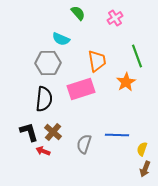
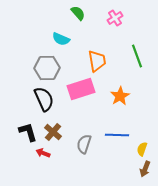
gray hexagon: moved 1 px left, 5 px down
orange star: moved 6 px left, 14 px down
black semicircle: rotated 30 degrees counterclockwise
black L-shape: moved 1 px left
red arrow: moved 2 px down
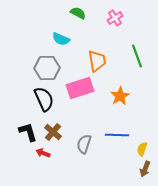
green semicircle: rotated 21 degrees counterclockwise
pink rectangle: moved 1 px left, 1 px up
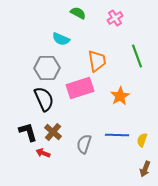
yellow semicircle: moved 9 px up
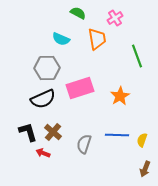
orange trapezoid: moved 22 px up
black semicircle: moved 1 px left; rotated 90 degrees clockwise
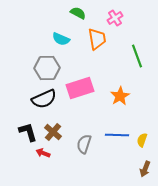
black semicircle: moved 1 px right
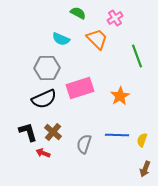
orange trapezoid: rotated 35 degrees counterclockwise
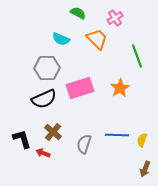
orange star: moved 8 px up
black L-shape: moved 6 px left, 7 px down
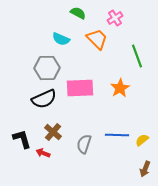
pink rectangle: rotated 16 degrees clockwise
yellow semicircle: rotated 32 degrees clockwise
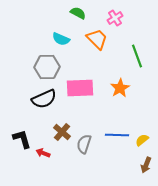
gray hexagon: moved 1 px up
brown cross: moved 9 px right
brown arrow: moved 1 px right, 4 px up
